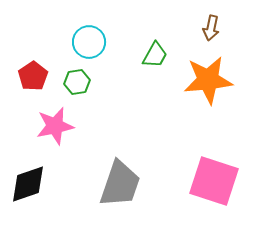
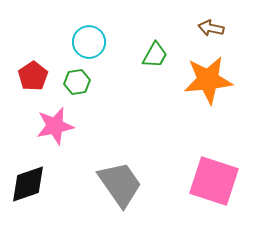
brown arrow: rotated 90 degrees clockwise
gray trapezoid: rotated 54 degrees counterclockwise
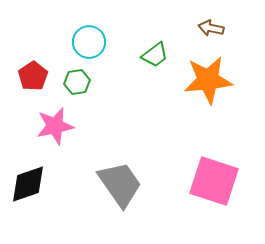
green trapezoid: rotated 24 degrees clockwise
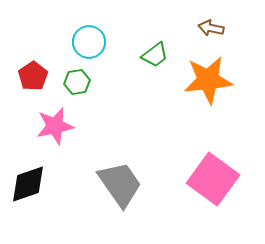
pink square: moved 1 px left, 2 px up; rotated 18 degrees clockwise
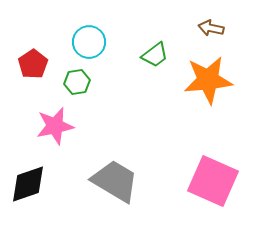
red pentagon: moved 12 px up
pink square: moved 2 px down; rotated 12 degrees counterclockwise
gray trapezoid: moved 5 px left, 3 px up; rotated 24 degrees counterclockwise
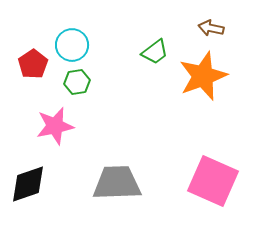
cyan circle: moved 17 px left, 3 px down
green trapezoid: moved 3 px up
orange star: moved 5 px left, 4 px up; rotated 15 degrees counterclockwise
gray trapezoid: moved 2 px right, 2 px down; rotated 33 degrees counterclockwise
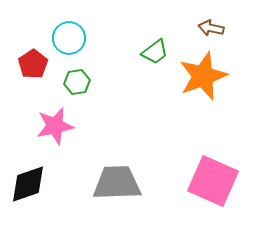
cyan circle: moved 3 px left, 7 px up
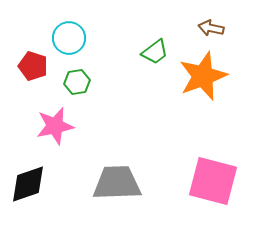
red pentagon: moved 2 px down; rotated 20 degrees counterclockwise
pink square: rotated 9 degrees counterclockwise
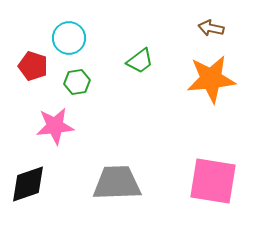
green trapezoid: moved 15 px left, 9 px down
orange star: moved 8 px right, 3 px down; rotated 15 degrees clockwise
pink star: rotated 6 degrees clockwise
pink square: rotated 6 degrees counterclockwise
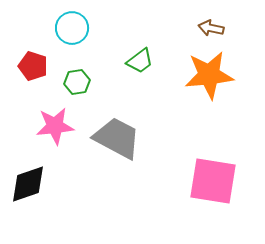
cyan circle: moved 3 px right, 10 px up
orange star: moved 2 px left, 4 px up
gray trapezoid: moved 45 px up; rotated 30 degrees clockwise
